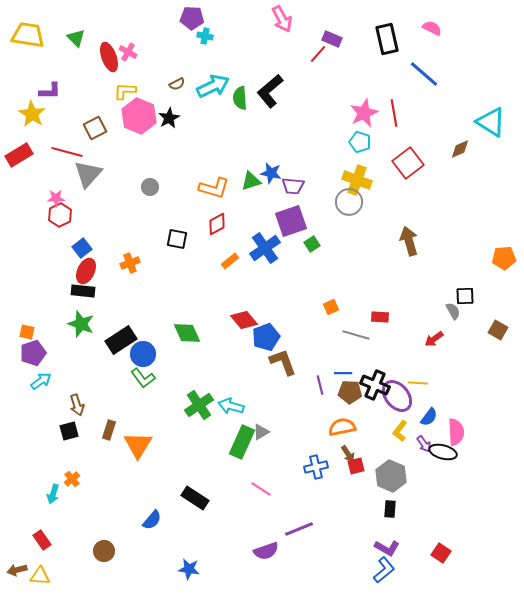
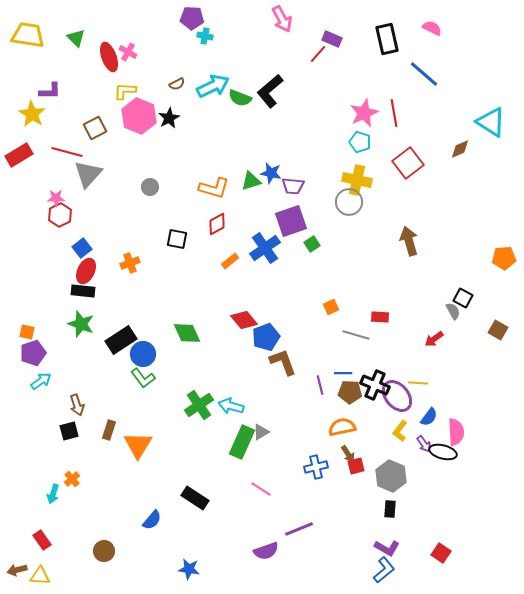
green semicircle at (240, 98): rotated 65 degrees counterclockwise
yellow cross at (357, 180): rotated 8 degrees counterclockwise
black square at (465, 296): moved 2 px left, 2 px down; rotated 30 degrees clockwise
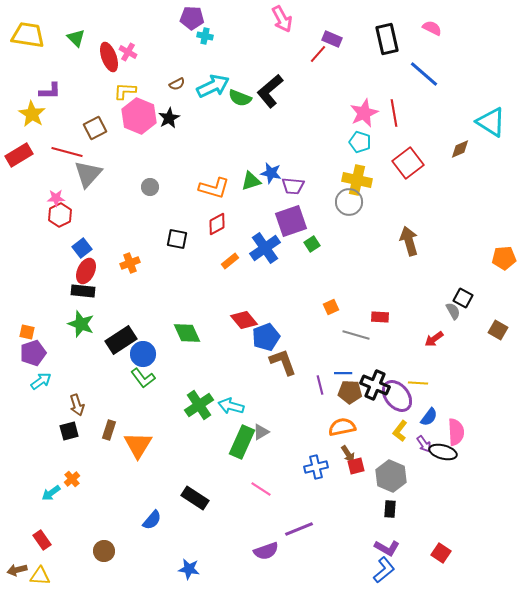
cyan arrow at (53, 494): moved 2 px left, 1 px up; rotated 36 degrees clockwise
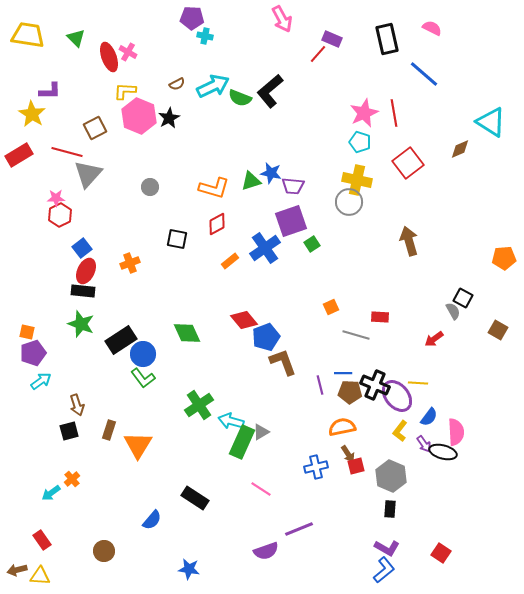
cyan arrow at (231, 406): moved 15 px down
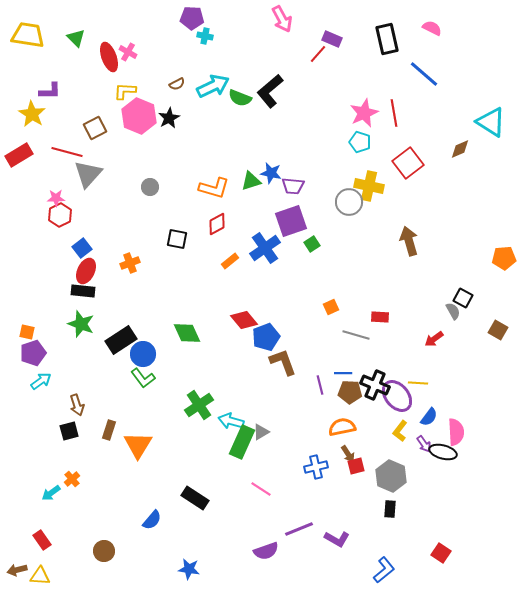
yellow cross at (357, 180): moved 12 px right, 6 px down
purple L-shape at (387, 548): moved 50 px left, 9 px up
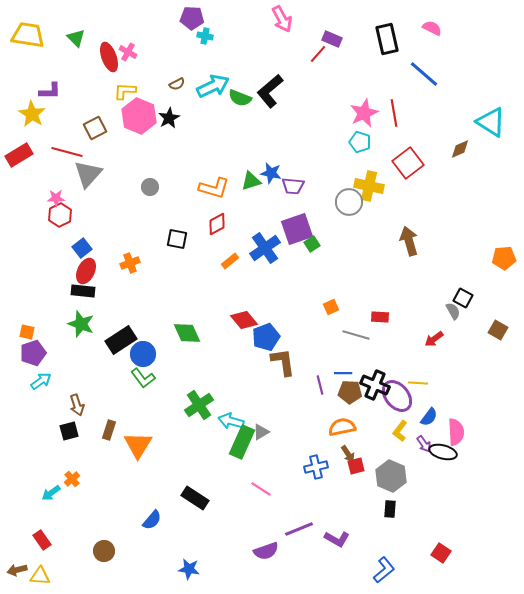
purple square at (291, 221): moved 6 px right, 8 px down
brown L-shape at (283, 362): rotated 12 degrees clockwise
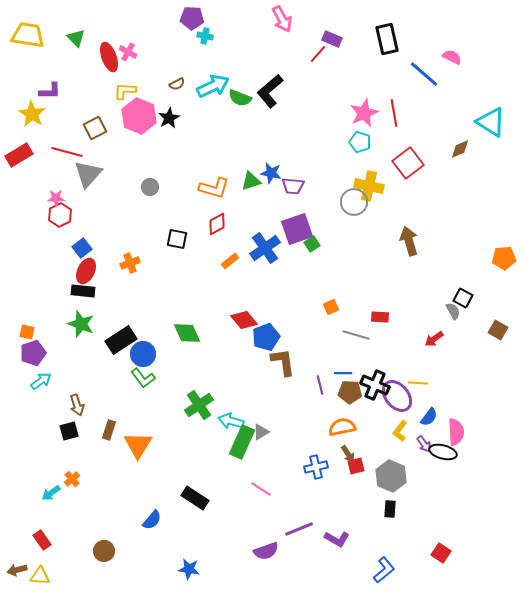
pink semicircle at (432, 28): moved 20 px right, 29 px down
gray circle at (349, 202): moved 5 px right
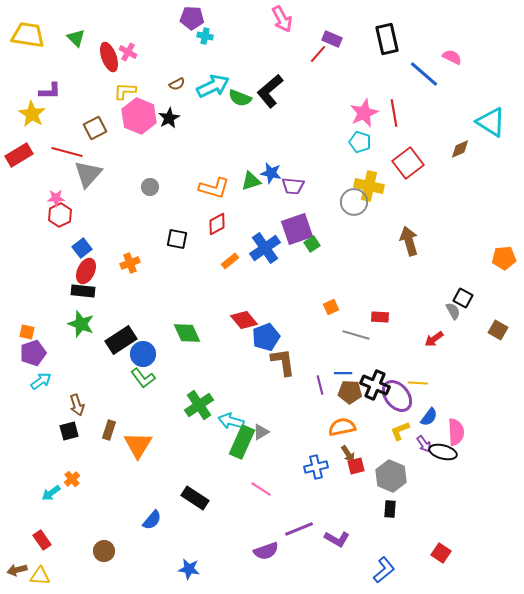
yellow L-shape at (400, 431): rotated 30 degrees clockwise
